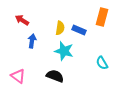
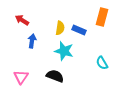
pink triangle: moved 3 px right, 1 px down; rotated 28 degrees clockwise
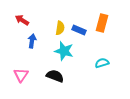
orange rectangle: moved 6 px down
cyan semicircle: rotated 104 degrees clockwise
pink triangle: moved 2 px up
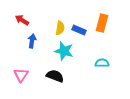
cyan semicircle: rotated 16 degrees clockwise
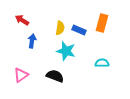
cyan star: moved 2 px right
pink triangle: rotated 21 degrees clockwise
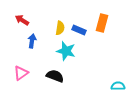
cyan semicircle: moved 16 px right, 23 px down
pink triangle: moved 2 px up
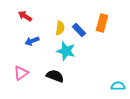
red arrow: moved 3 px right, 4 px up
blue rectangle: rotated 24 degrees clockwise
blue arrow: rotated 120 degrees counterclockwise
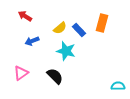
yellow semicircle: rotated 40 degrees clockwise
black semicircle: rotated 24 degrees clockwise
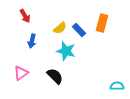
red arrow: rotated 152 degrees counterclockwise
blue arrow: rotated 56 degrees counterclockwise
cyan semicircle: moved 1 px left
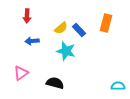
red arrow: moved 2 px right; rotated 32 degrees clockwise
orange rectangle: moved 4 px right
yellow semicircle: moved 1 px right
blue arrow: rotated 72 degrees clockwise
black semicircle: moved 7 px down; rotated 30 degrees counterclockwise
cyan semicircle: moved 1 px right
